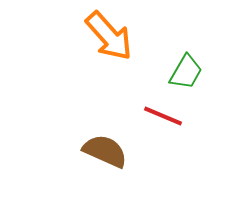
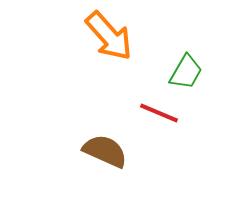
red line: moved 4 px left, 3 px up
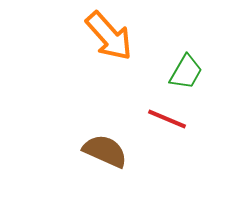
red line: moved 8 px right, 6 px down
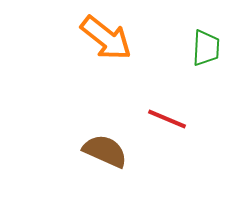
orange arrow: moved 3 px left, 2 px down; rotated 10 degrees counterclockwise
green trapezoid: moved 20 px right, 24 px up; rotated 27 degrees counterclockwise
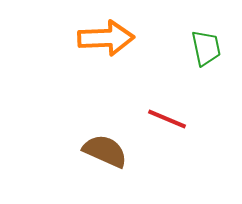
orange arrow: rotated 40 degrees counterclockwise
green trapezoid: rotated 15 degrees counterclockwise
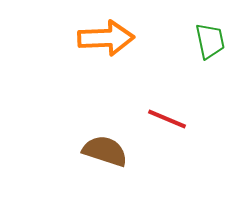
green trapezoid: moved 4 px right, 7 px up
brown semicircle: rotated 6 degrees counterclockwise
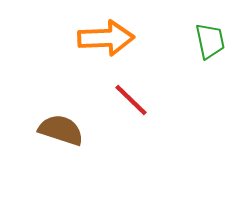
red line: moved 36 px left, 19 px up; rotated 21 degrees clockwise
brown semicircle: moved 44 px left, 21 px up
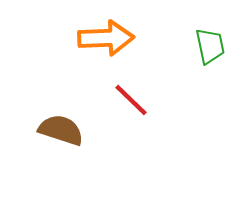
green trapezoid: moved 5 px down
